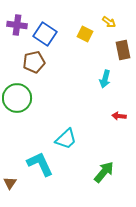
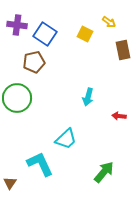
cyan arrow: moved 17 px left, 18 px down
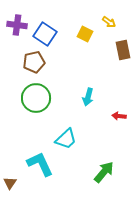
green circle: moved 19 px right
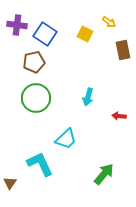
green arrow: moved 2 px down
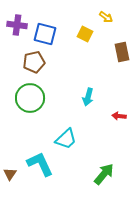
yellow arrow: moved 3 px left, 5 px up
blue square: rotated 20 degrees counterclockwise
brown rectangle: moved 1 px left, 2 px down
green circle: moved 6 px left
brown triangle: moved 9 px up
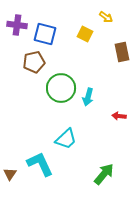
green circle: moved 31 px right, 10 px up
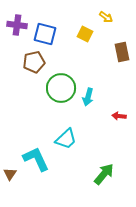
cyan L-shape: moved 4 px left, 5 px up
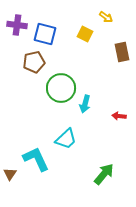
cyan arrow: moved 3 px left, 7 px down
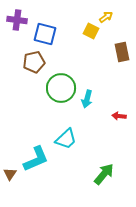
yellow arrow: rotated 72 degrees counterclockwise
purple cross: moved 5 px up
yellow square: moved 6 px right, 3 px up
cyan arrow: moved 2 px right, 5 px up
cyan L-shape: rotated 92 degrees clockwise
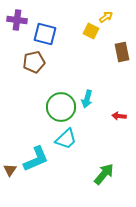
green circle: moved 19 px down
brown triangle: moved 4 px up
